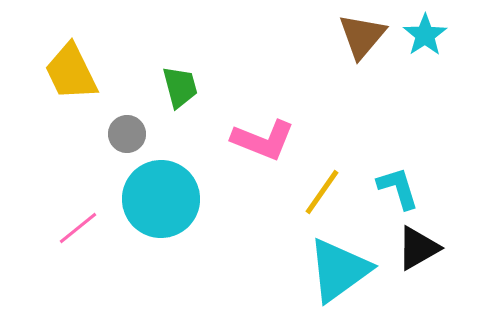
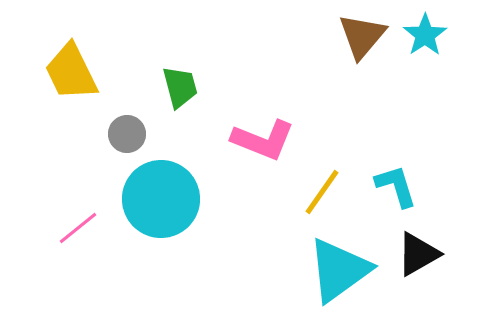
cyan L-shape: moved 2 px left, 2 px up
black triangle: moved 6 px down
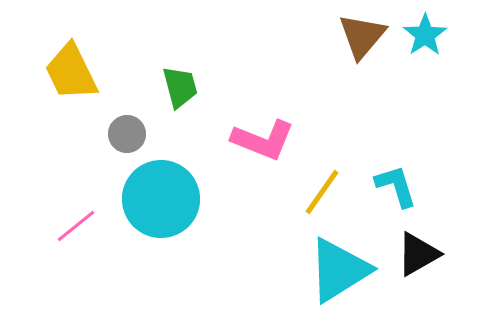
pink line: moved 2 px left, 2 px up
cyan triangle: rotated 4 degrees clockwise
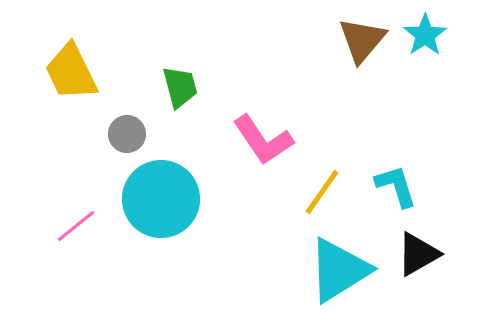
brown triangle: moved 4 px down
pink L-shape: rotated 34 degrees clockwise
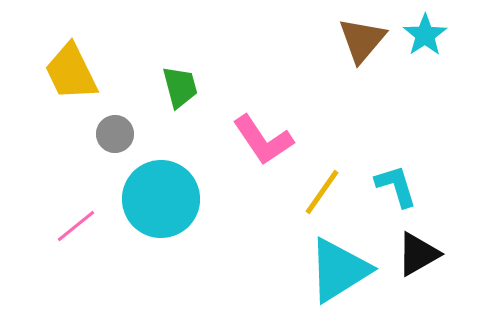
gray circle: moved 12 px left
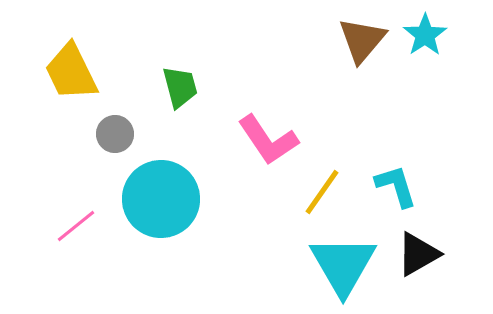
pink L-shape: moved 5 px right
cyan triangle: moved 4 px right, 5 px up; rotated 28 degrees counterclockwise
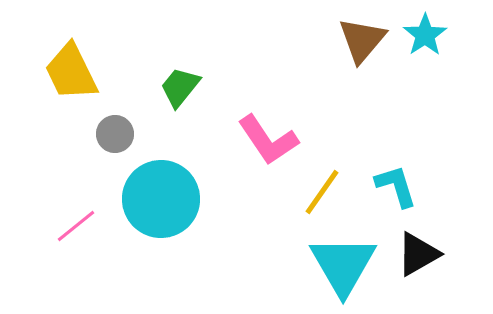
green trapezoid: rotated 126 degrees counterclockwise
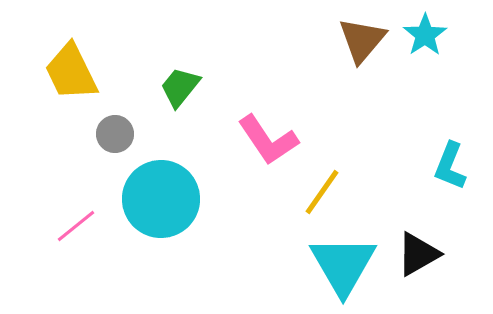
cyan L-shape: moved 54 px right, 20 px up; rotated 141 degrees counterclockwise
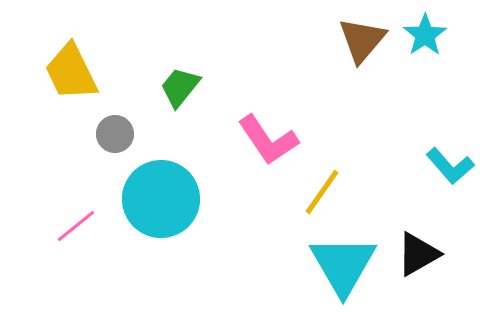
cyan L-shape: rotated 63 degrees counterclockwise
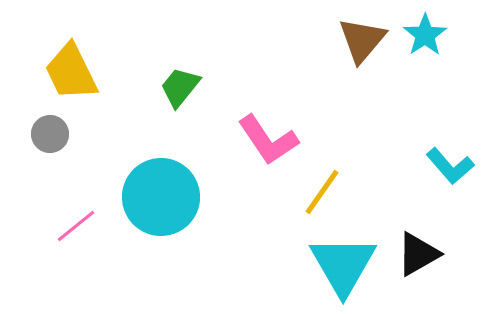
gray circle: moved 65 px left
cyan circle: moved 2 px up
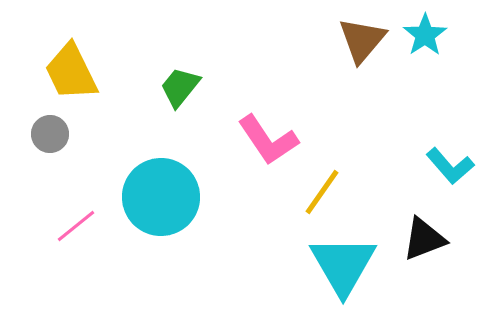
black triangle: moved 6 px right, 15 px up; rotated 9 degrees clockwise
